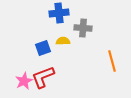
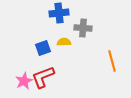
yellow semicircle: moved 1 px right, 1 px down
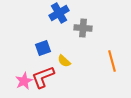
blue cross: rotated 24 degrees counterclockwise
yellow semicircle: moved 19 px down; rotated 136 degrees counterclockwise
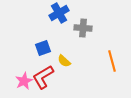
red L-shape: rotated 10 degrees counterclockwise
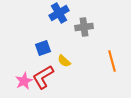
gray cross: moved 1 px right, 1 px up; rotated 12 degrees counterclockwise
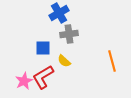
gray cross: moved 15 px left, 7 px down
blue square: rotated 21 degrees clockwise
